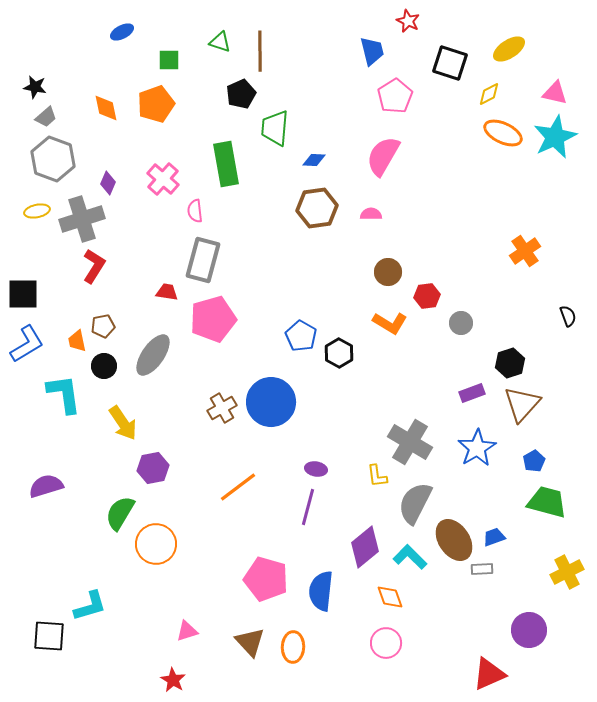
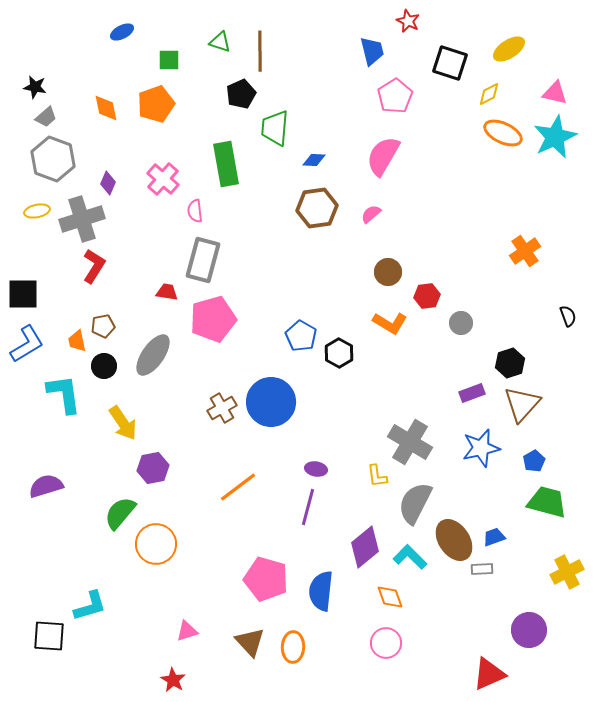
pink semicircle at (371, 214): rotated 40 degrees counterclockwise
blue star at (477, 448): moved 4 px right; rotated 18 degrees clockwise
green semicircle at (120, 513): rotated 9 degrees clockwise
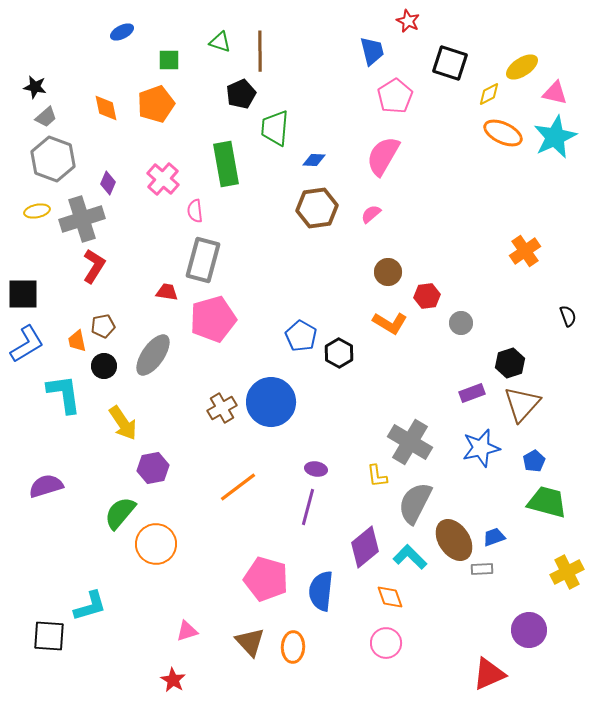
yellow ellipse at (509, 49): moved 13 px right, 18 px down
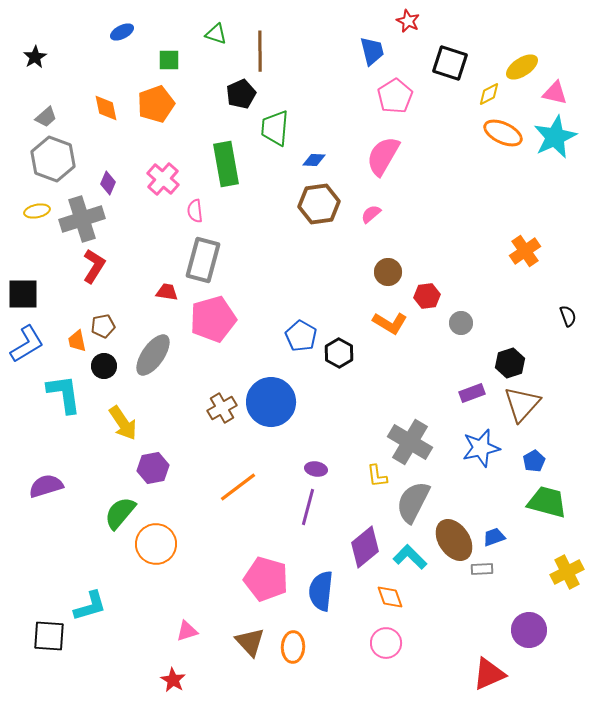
green triangle at (220, 42): moved 4 px left, 8 px up
black star at (35, 87): moved 30 px up; rotated 30 degrees clockwise
brown hexagon at (317, 208): moved 2 px right, 4 px up
gray semicircle at (415, 503): moved 2 px left, 1 px up
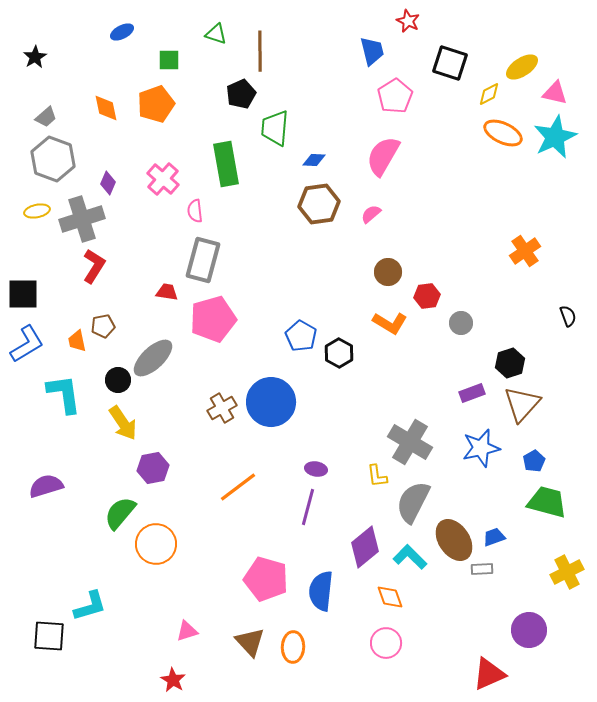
gray ellipse at (153, 355): moved 3 px down; rotated 12 degrees clockwise
black circle at (104, 366): moved 14 px right, 14 px down
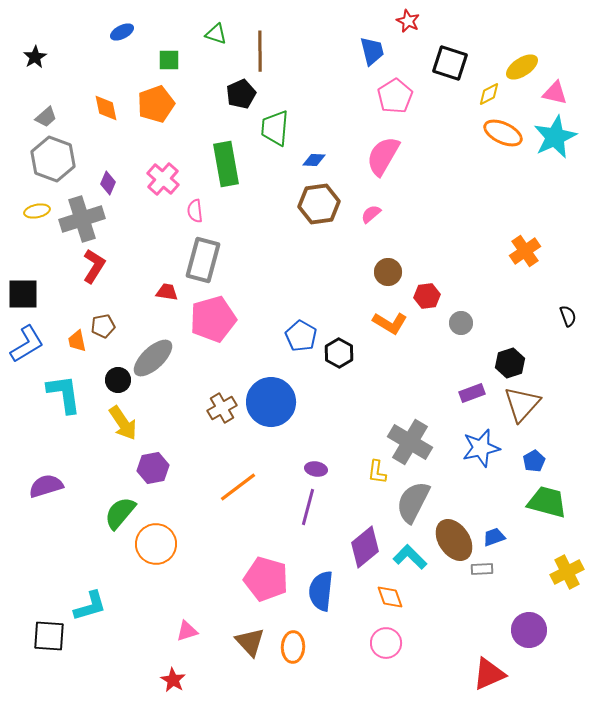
yellow L-shape at (377, 476): moved 4 px up; rotated 15 degrees clockwise
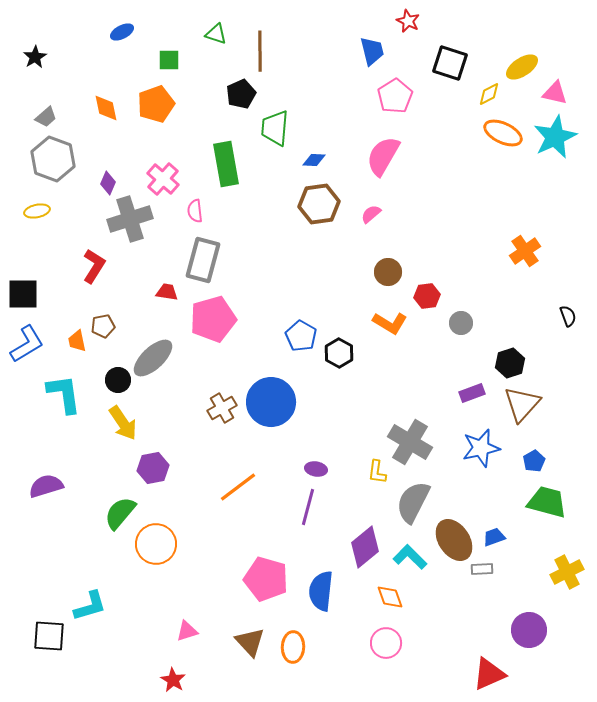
gray cross at (82, 219): moved 48 px right
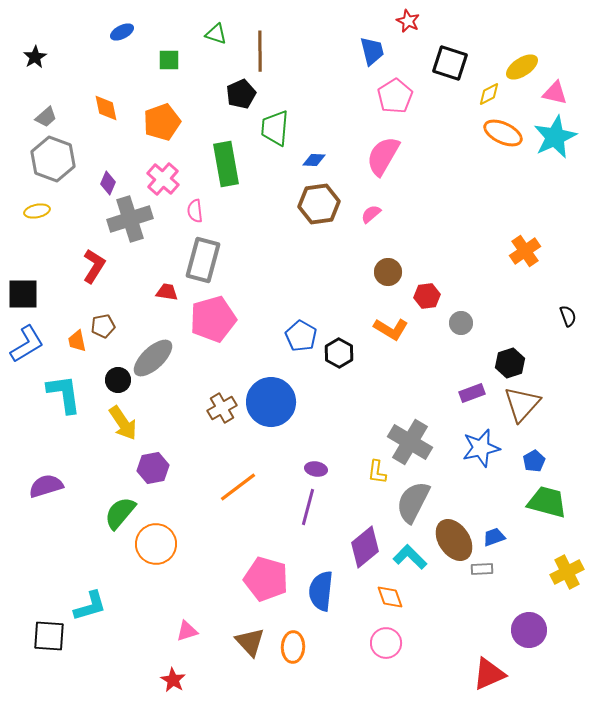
orange pentagon at (156, 104): moved 6 px right, 18 px down
orange L-shape at (390, 323): moved 1 px right, 6 px down
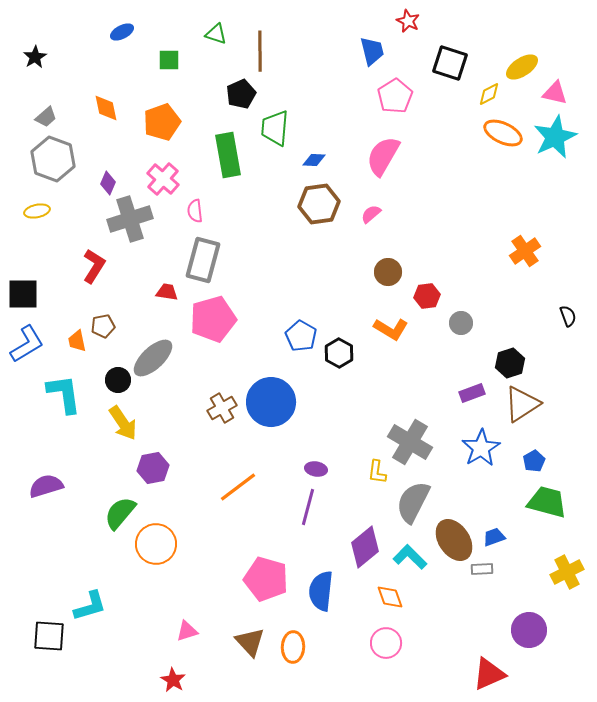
green rectangle at (226, 164): moved 2 px right, 9 px up
brown triangle at (522, 404): rotated 15 degrees clockwise
blue star at (481, 448): rotated 18 degrees counterclockwise
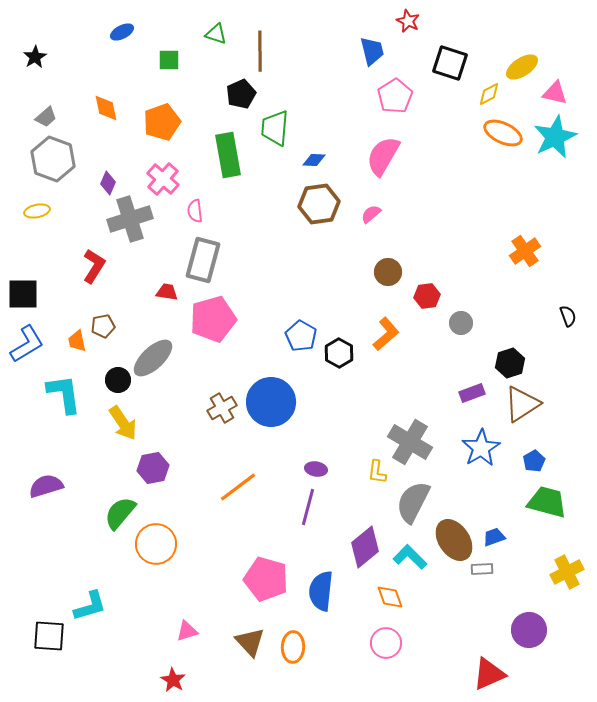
orange L-shape at (391, 329): moved 5 px left, 5 px down; rotated 72 degrees counterclockwise
